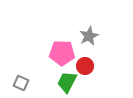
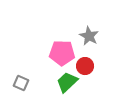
gray star: rotated 18 degrees counterclockwise
green trapezoid: rotated 20 degrees clockwise
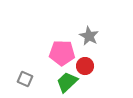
gray square: moved 4 px right, 4 px up
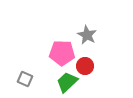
gray star: moved 2 px left, 1 px up
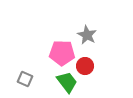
green trapezoid: rotated 95 degrees clockwise
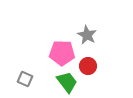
red circle: moved 3 px right
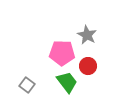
gray square: moved 2 px right, 6 px down; rotated 14 degrees clockwise
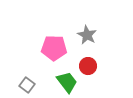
pink pentagon: moved 8 px left, 5 px up
